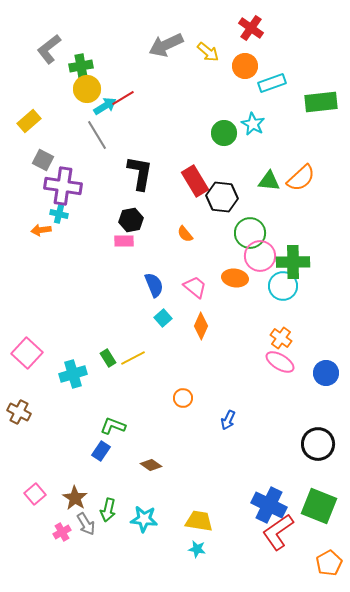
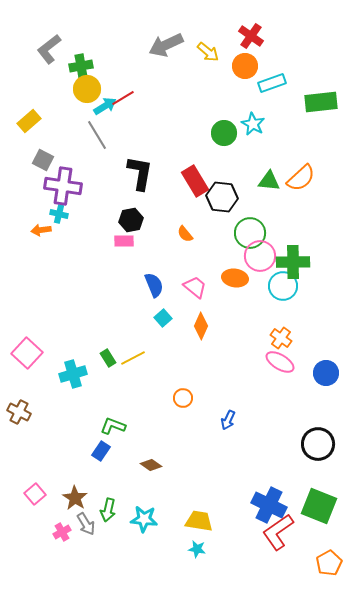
red cross at (251, 28): moved 8 px down
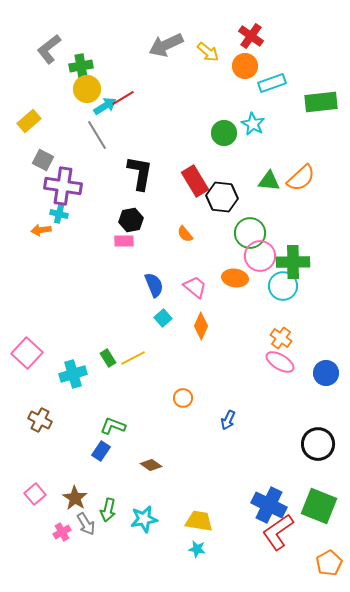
brown cross at (19, 412): moved 21 px right, 8 px down
cyan star at (144, 519): rotated 16 degrees counterclockwise
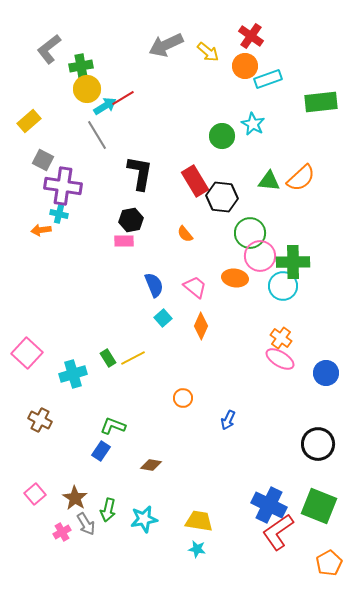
cyan rectangle at (272, 83): moved 4 px left, 4 px up
green circle at (224, 133): moved 2 px left, 3 px down
pink ellipse at (280, 362): moved 3 px up
brown diamond at (151, 465): rotated 25 degrees counterclockwise
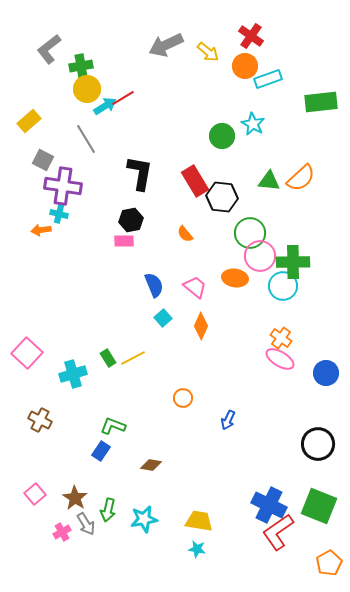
gray line at (97, 135): moved 11 px left, 4 px down
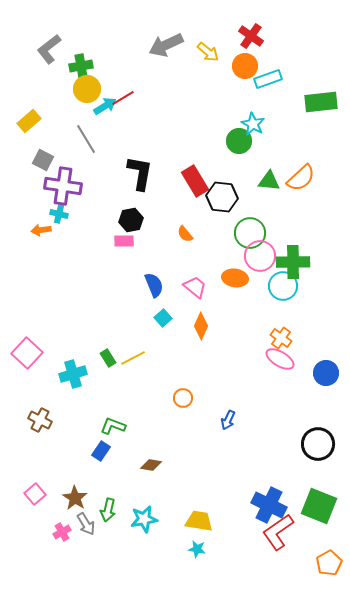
green circle at (222, 136): moved 17 px right, 5 px down
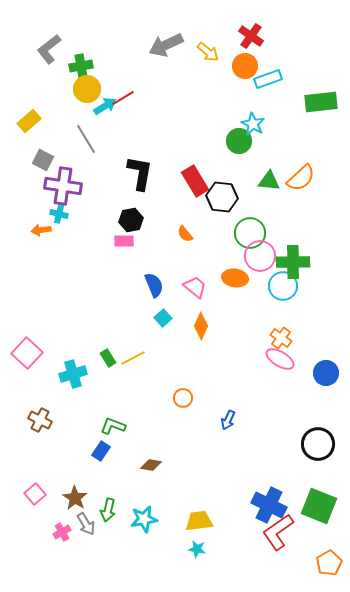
yellow trapezoid at (199, 521): rotated 16 degrees counterclockwise
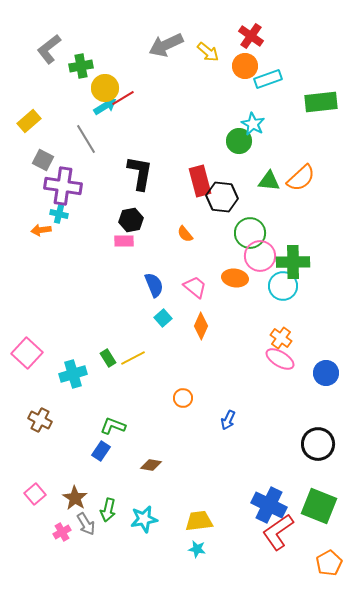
yellow circle at (87, 89): moved 18 px right, 1 px up
red rectangle at (195, 181): moved 5 px right; rotated 16 degrees clockwise
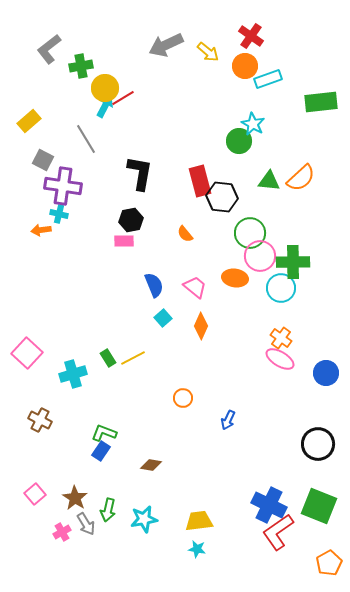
cyan arrow at (105, 106): rotated 30 degrees counterclockwise
cyan circle at (283, 286): moved 2 px left, 2 px down
green L-shape at (113, 426): moved 9 px left, 7 px down
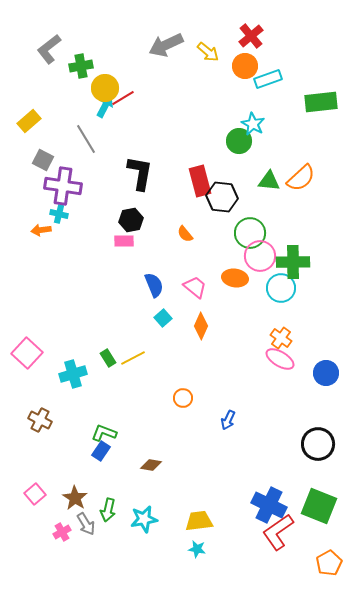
red cross at (251, 36): rotated 15 degrees clockwise
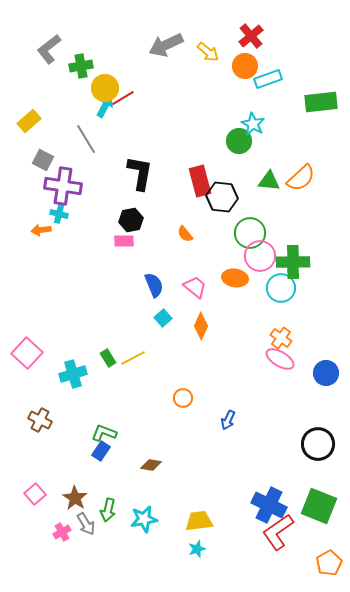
cyan star at (197, 549): rotated 30 degrees counterclockwise
